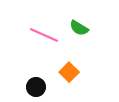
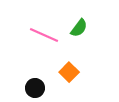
green semicircle: rotated 84 degrees counterclockwise
black circle: moved 1 px left, 1 px down
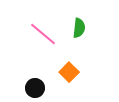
green semicircle: rotated 30 degrees counterclockwise
pink line: moved 1 px left, 1 px up; rotated 16 degrees clockwise
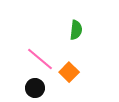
green semicircle: moved 3 px left, 2 px down
pink line: moved 3 px left, 25 px down
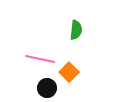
pink line: rotated 28 degrees counterclockwise
black circle: moved 12 px right
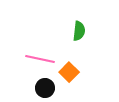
green semicircle: moved 3 px right, 1 px down
black circle: moved 2 px left
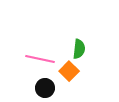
green semicircle: moved 18 px down
orange square: moved 1 px up
